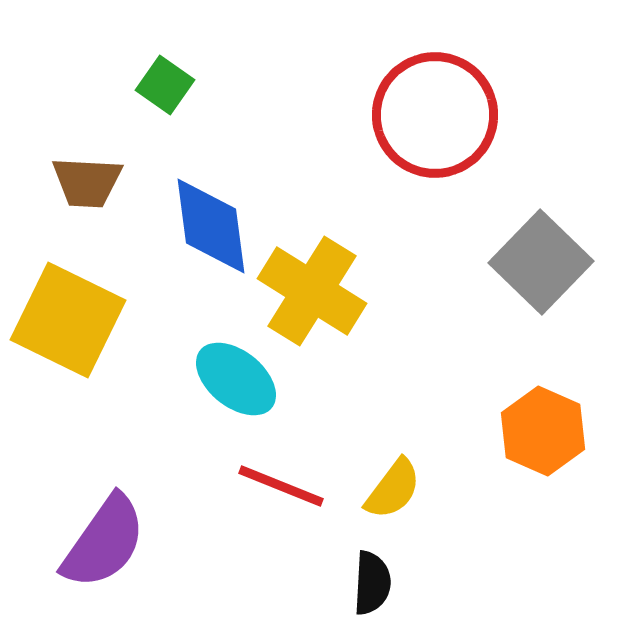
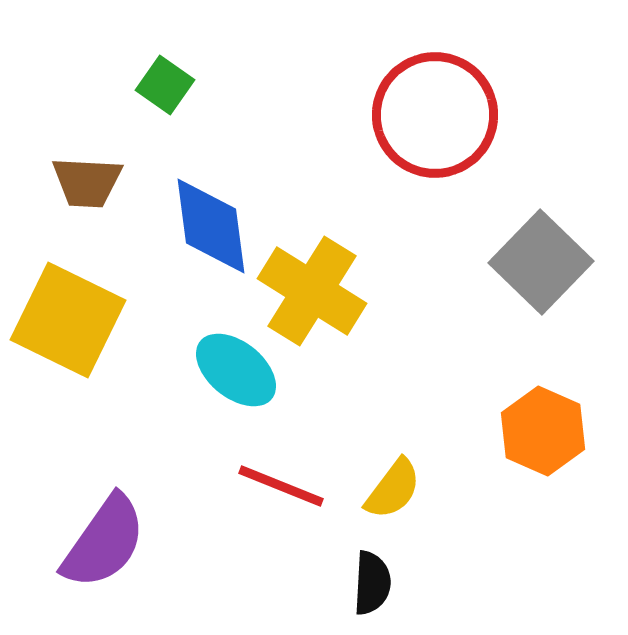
cyan ellipse: moved 9 px up
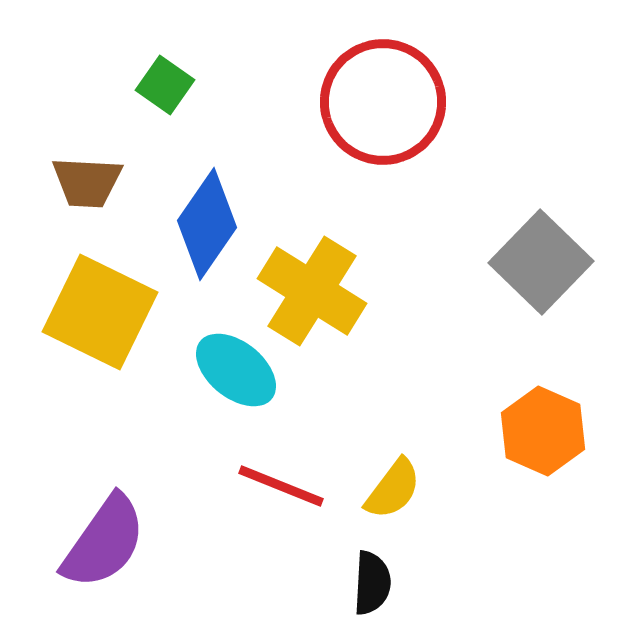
red circle: moved 52 px left, 13 px up
blue diamond: moved 4 px left, 2 px up; rotated 42 degrees clockwise
yellow square: moved 32 px right, 8 px up
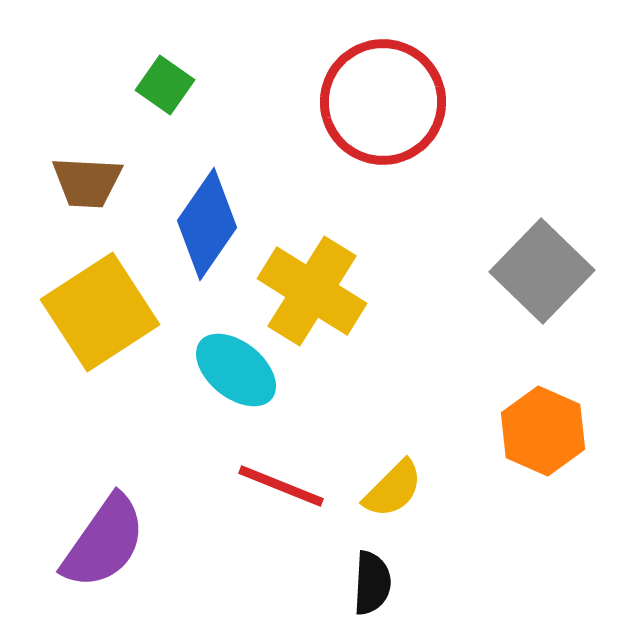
gray square: moved 1 px right, 9 px down
yellow square: rotated 31 degrees clockwise
yellow semicircle: rotated 8 degrees clockwise
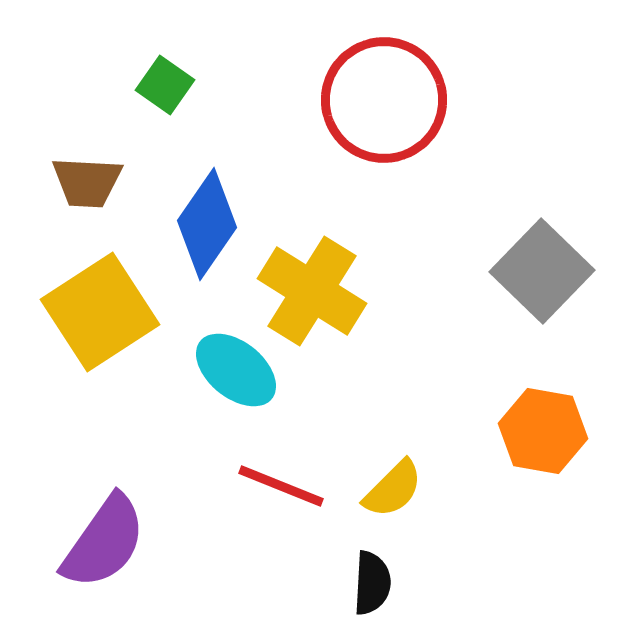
red circle: moved 1 px right, 2 px up
orange hexagon: rotated 14 degrees counterclockwise
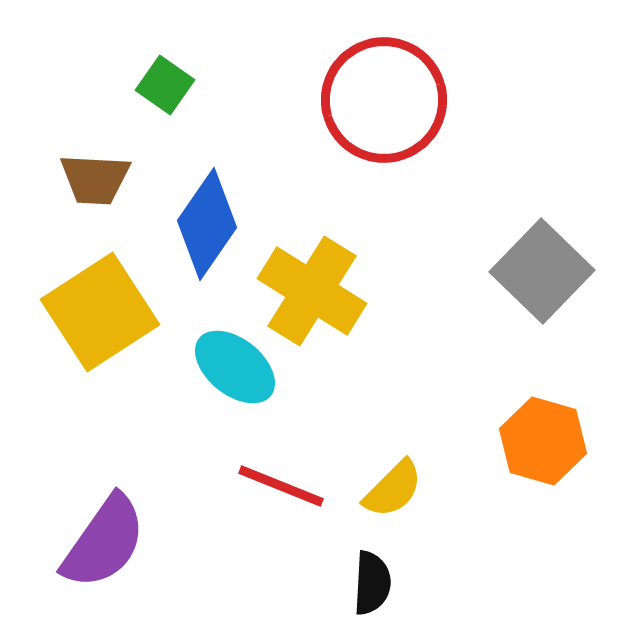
brown trapezoid: moved 8 px right, 3 px up
cyan ellipse: moved 1 px left, 3 px up
orange hexagon: moved 10 px down; rotated 6 degrees clockwise
